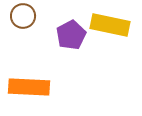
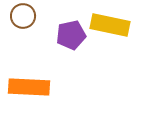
purple pentagon: rotated 16 degrees clockwise
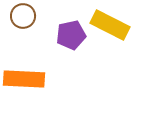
yellow rectangle: rotated 15 degrees clockwise
orange rectangle: moved 5 px left, 8 px up
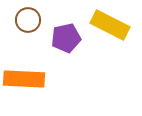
brown circle: moved 5 px right, 4 px down
purple pentagon: moved 5 px left, 3 px down
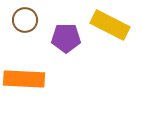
brown circle: moved 3 px left
purple pentagon: rotated 12 degrees clockwise
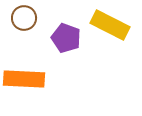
brown circle: moved 1 px left, 2 px up
purple pentagon: rotated 20 degrees clockwise
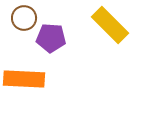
yellow rectangle: rotated 18 degrees clockwise
purple pentagon: moved 15 px left; rotated 16 degrees counterclockwise
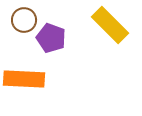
brown circle: moved 2 px down
purple pentagon: rotated 16 degrees clockwise
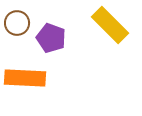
brown circle: moved 7 px left, 3 px down
orange rectangle: moved 1 px right, 1 px up
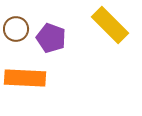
brown circle: moved 1 px left, 6 px down
